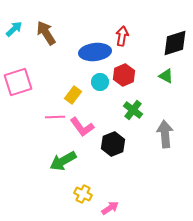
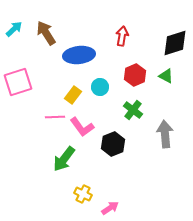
blue ellipse: moved 16 px left, 3 px down
red hexagon: moved 11 px right
cyan circle: moved 5 px down
green arrow: moved 1 px right, 2 px up; rotated 24 degrees counterclockwise
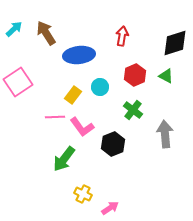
pink square: rotated 16 degrees counterclockwise
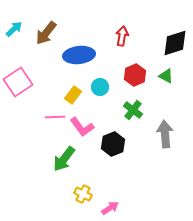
brown arrow: rotated 110 degrees counterclockwise
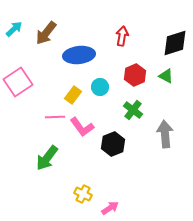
green arrow: moved 17 px left, 1 px up
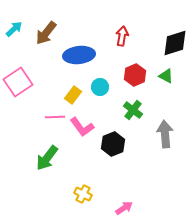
pink arrow: moved 14 px right
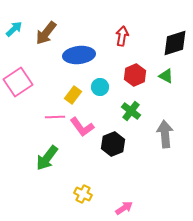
green cross: moved 2 px left, 1 px down
